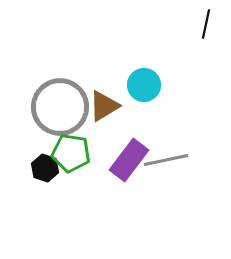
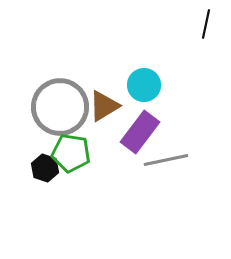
purple rectangle: moved 11 px right, 28 px up
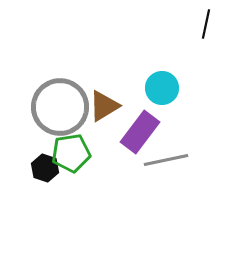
cyan circle: moved 18 px right, 3 px down
green pentagon: rotated 18 degrees counterclockwise
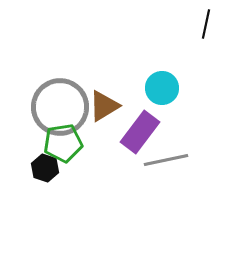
green pentagon: moved 8 px left, 10 px up
